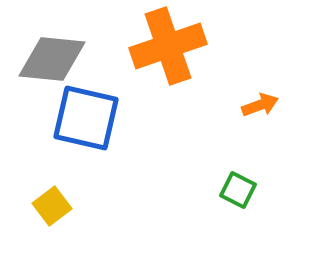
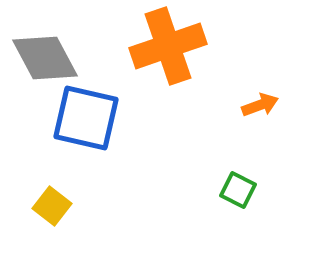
gray diamond: moved 7 px left, 1 px up; rotated 56 degrees clockwise
yellow square: rotated 15 degrees counterclockwise
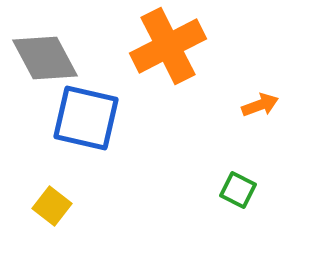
orange cross: rotated 8 degrees counterclockwise
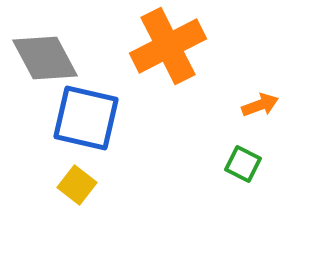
green square: moved 5 px right, 26 px up
yellow square: moved 25 px right, 21 px up
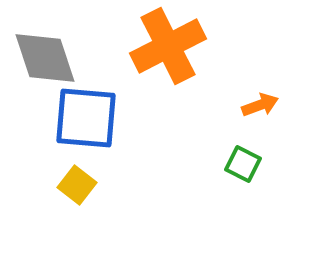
gray diamond: rotated 10 degrees clockwise
blue square: rotated 8 degrees counterclockwise
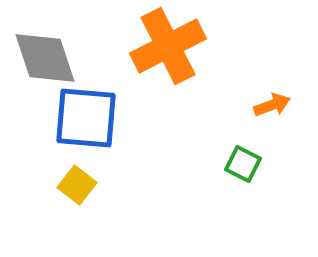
orange arrow: moved 12 px right
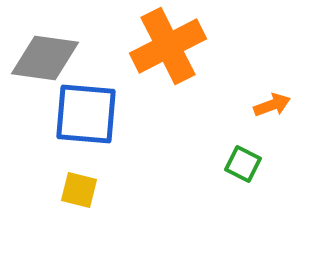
gray diamond: rotated 64 degrees counterclockwise
blue square: moved 4 px up
yellow square: moved 2 px right, 5 px down; rotated 24 degrees counterclockwise
